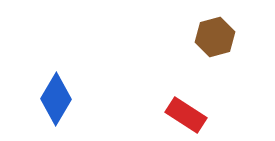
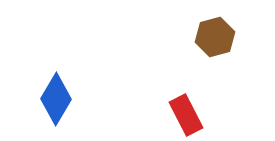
red rectangle: rotated 30 degrees clockwise
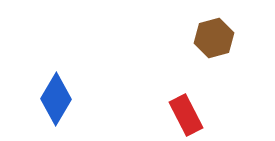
brown hexagon: moved 1 px left, 1 px down
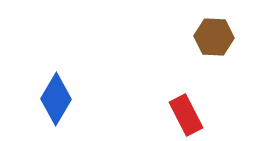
brown hexagon: moved 1 px up; rotated 18 degrees clockwise
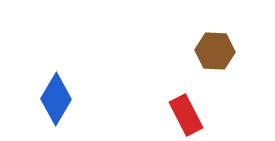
brown hexagon: moved 1 px right, 14 px down
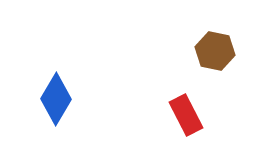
brown hexagon: rotated 9 degrees clockwise
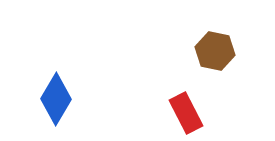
red rectangle: moved 2 px up
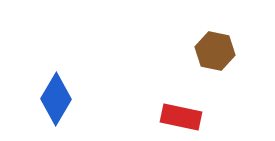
red rectangle: moved 5 px left, 4 px down; rotated 51 degrees counterclockwise
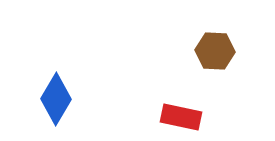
brown hexagon: rotated 9 degrees counterclockwise
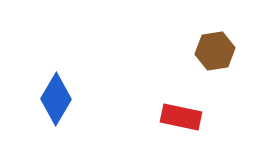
brown hexagon: rotated 12 degrees counterclockwise
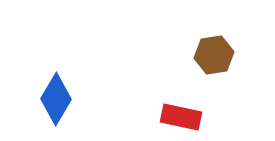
brown hexagon: moved 1 px left, 4 px down
